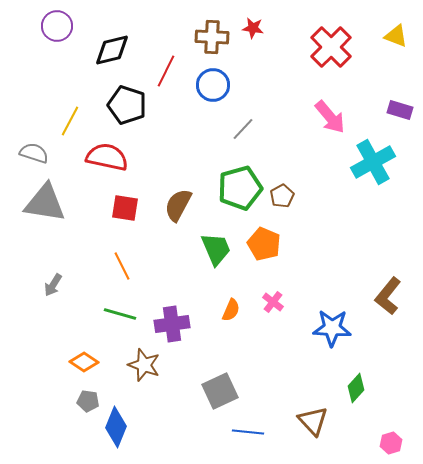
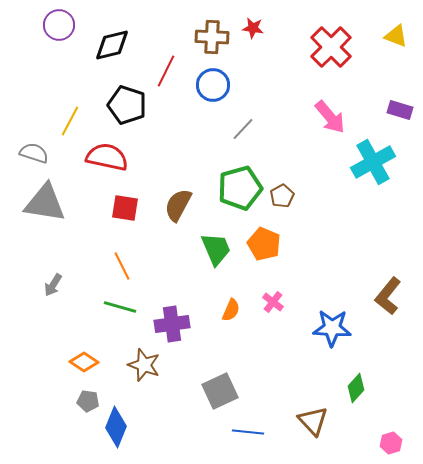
purple circle: moved 2 px right, 1 px up
black diamond: moved 5 px up
green line: moved 7 px up
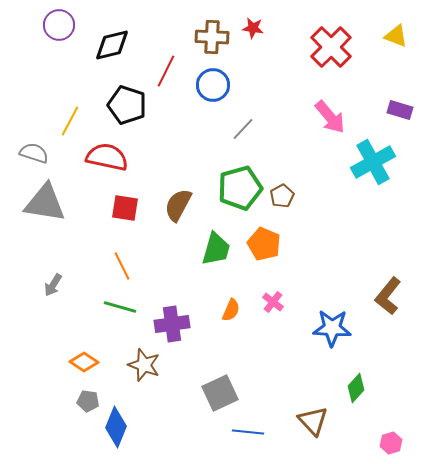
green trapezoid: rotated 39 degrees clockwise
gray square: moved 2 px down
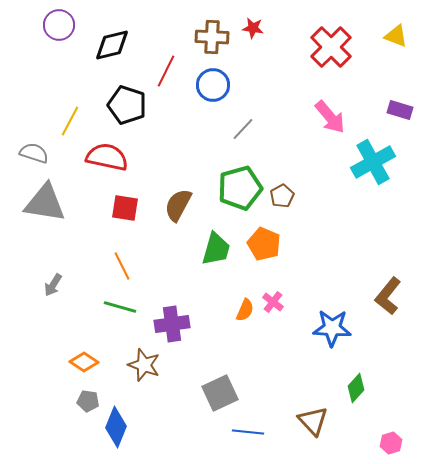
orange semicircle: moved 14 px right
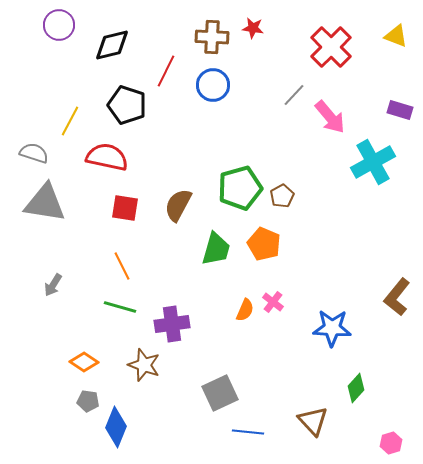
gray line: moved 51 px right, 34 px up
brown L-shape: moved 9 px right, 1 px down
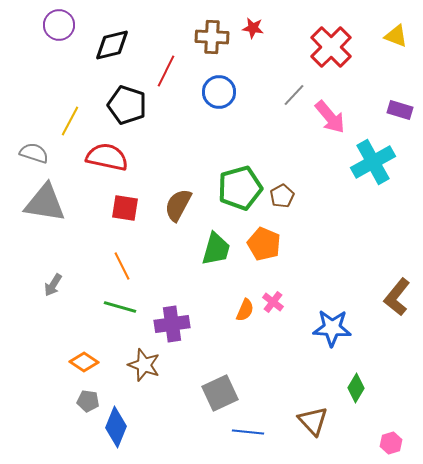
blue circle: moved 6 px right, 7 px down
green diamond: rotated 12 degrees counterclockwise
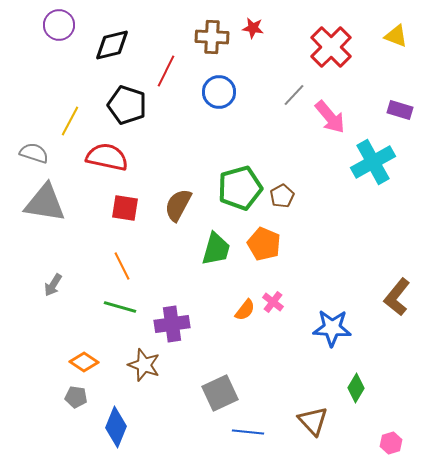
orange semicircle: rotated 15 degrees clockwise
gray pentagon: moved 12 px left, 4 px up
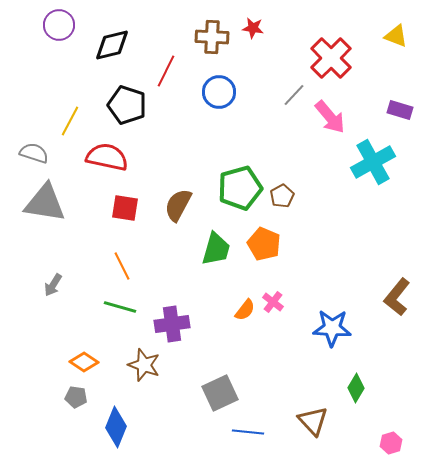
red cross: moved 11 px down
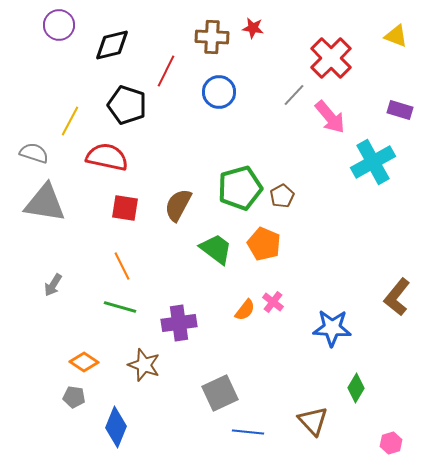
green trapezoid: rotated 69 degrees counterclockwise
purple cross: moved 7 px right, 1 px up
gray pentagon: moved 2 px left
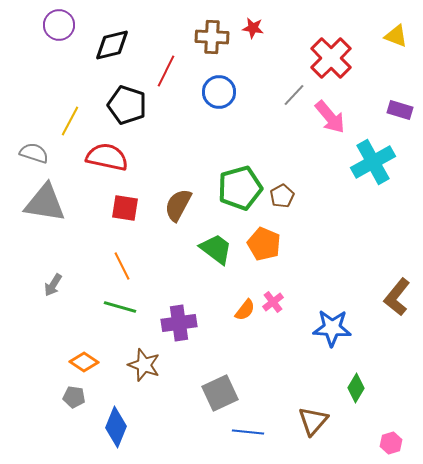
pink cross: rotated 15 degrees clockwise
brown triangle: rotated 24 degrees clockwise
